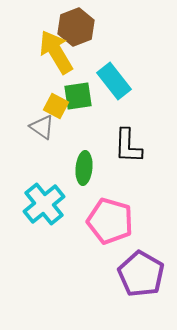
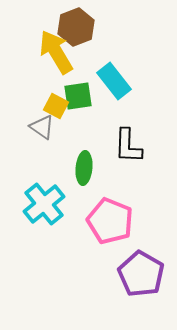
pink pentagon: rotated 6 degrees clockwise
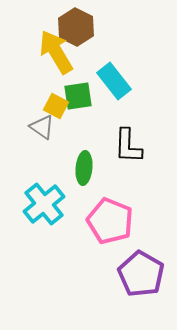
brown hexagon: rotated 12 degrees counterclockwise
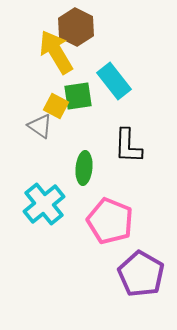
gray triangle: moved 2 px left, 1 px up
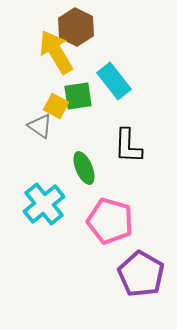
green ellipse: rotated 28 degrees counterclockwise
pink pentagon: rotated 6 degrees counterclockwise
